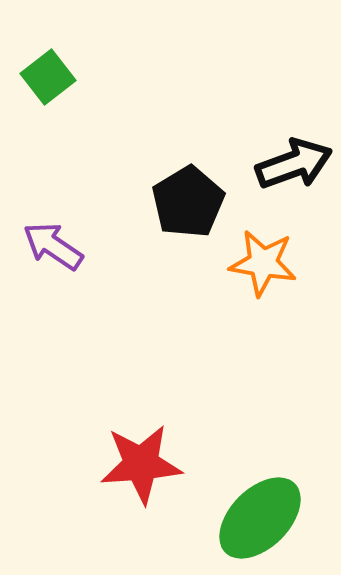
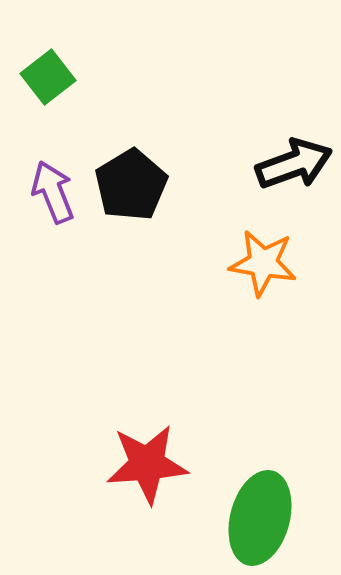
black pentagon: moved 57 px left, 17 px up
purple arrow: moved 54 px up; rotated 34 degrees clockwise
red star: moved 6 px right
green ellipse: rotated 30 degrees counterclockwise
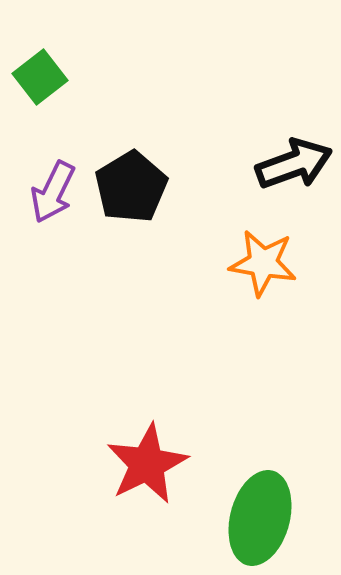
green square: moved 8 px left
black pentagon: moved 2 px down
purple arrow: rotated 132 degrees counterclockwise
red star: rotated 22 degrees counterclockwise
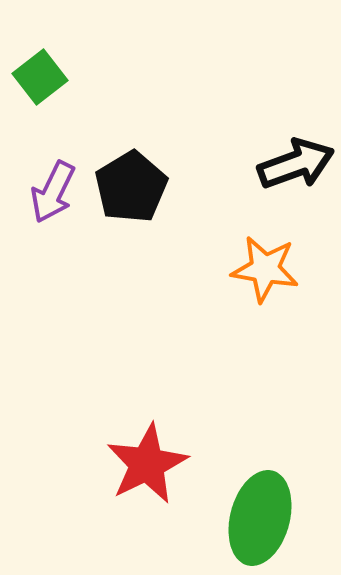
black arrow: moved 2 px right
orange star: moved 2 px right, 6 px down
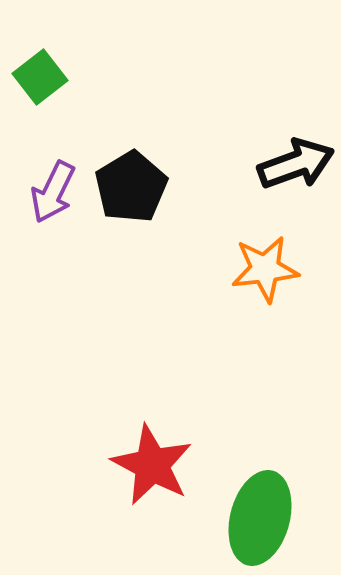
orange star: rotated 16 degrees counterclockwise
red star: moved 5 px right, 1 px down; rotated 18 degrees counterclockwise
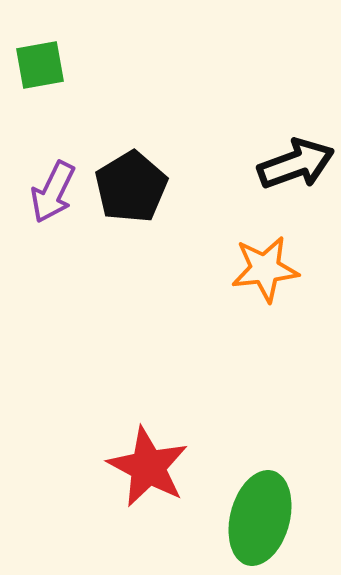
green square: moved 12 px up; rotated 28 degrees clockwise
red star: moved 4 px left, 2 px down
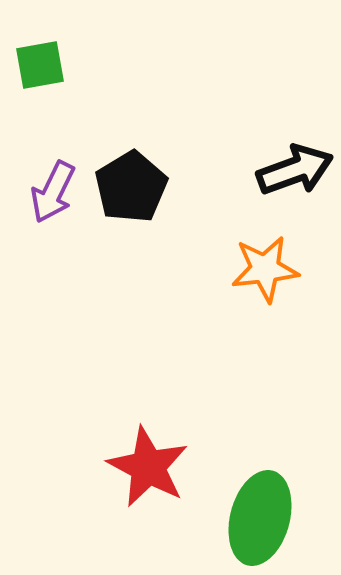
black arrow: moved 1 px left, 6 px down
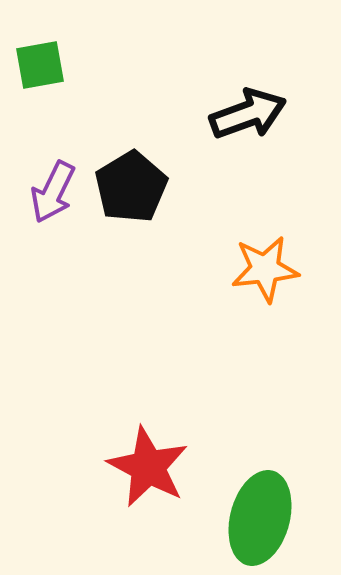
black arrow: moved 47 px left, 56 px up
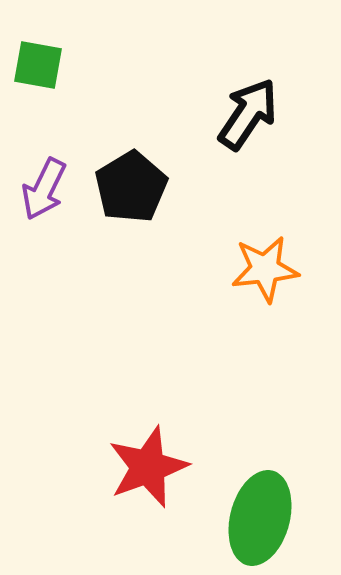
green square: moved 2 px left; rotated 20 degrees clockwise
black arrow: rotated 36 degrees counterclockwise
purple arrow: moved 9 px left, 3 px up
red star: rotated 24 degrees clockwise
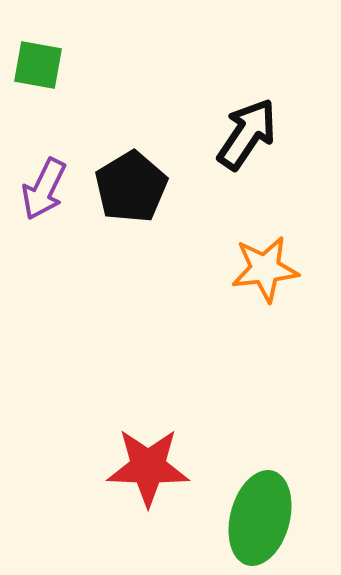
black arrow: moved 1 px left, 20 px down
red star: rotated 22 degrees clockwise
